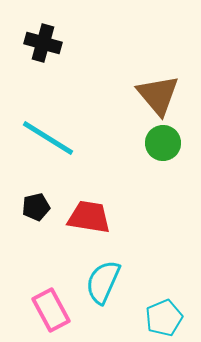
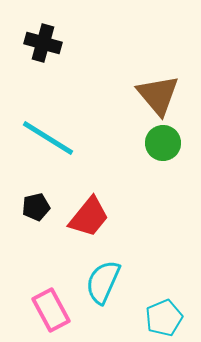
red trapezoid: rotated 120 degrees clockwise
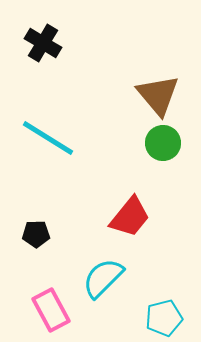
black cross: rotated 15 degrees clockwise
black pentagon: moved 27 px down; rotated 12 degrees clockwise
red trapezoid: moved 41 px right
cyan semicircle: moved 4 px up; rotated 21 degrees clockwise
cyan pentagon: rotated 9 degrees clockwise
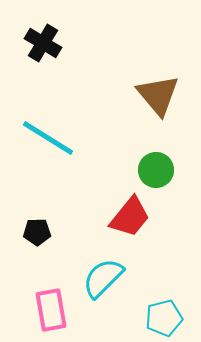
green circle: moved 7 px left, 27 px down
black pentagon: moved 1 px right, 2 px up
pink rectangle: rotated 18 degrees clockwise
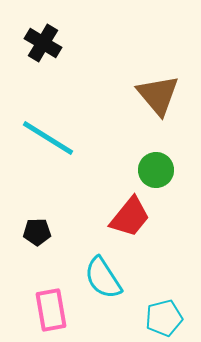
cyan semicircle: rotated 78 degrees counterclockwise
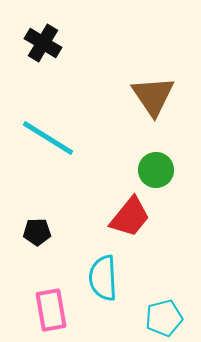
brown triangle: moved 5 px left, 1 px down; rotated 6 degrees clockwise
cyan semicircle: rotated 30 degrees clockwise
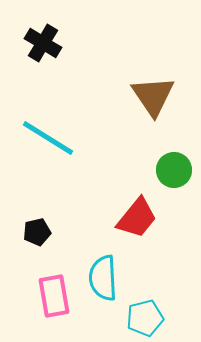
green circle: moved 18 px right
red trapezoid: moved 7 px right, 1 px down
black pentagon: rotated 12 degrees counterclockwise
pink rectangle: moved 3 px right, 14 px up
cyan pentagon: moved 19 px left
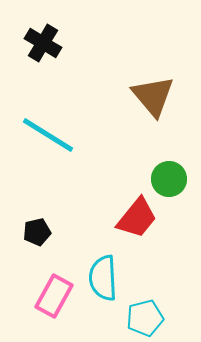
brown triangle: rotated 6 degrees counterclockwise
cyan line: moved 3 px up
green circle: moved 5 px left, 9 px down
pink rectangle: rotated 39 degrees clockwise
